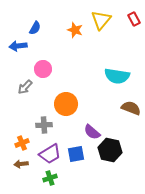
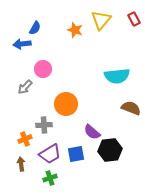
blue arrow: moved 4 px right, 2 px up
cyan semicircle: rotated 15 degrees counterclockwise
orange cross: moved 3 px right, 4 px up
black hexagon: rotated 20 degrees counterclockwise
brown arrow: rotated 88 degrees clockwise
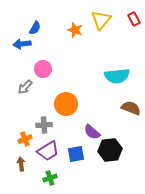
purple trapezoid: moved 2 px left, 3 px up
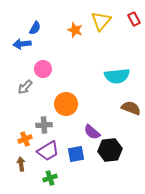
yellow triangle: moved 1 px down
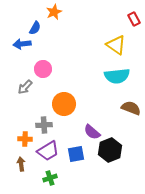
yellow triangle: moved 15 px right, 24 px down; rotated 35 degrees counterclockwise
orange star: moved 21 px left, 18 px up; rotated 28 degrees clockwise
orange circle: moved 2 px left
orange cross: rotated 24 degrees clockwise
black hexagon: rotated 15 degrees counterclockwise
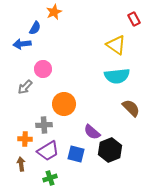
brown semicircle: rotated 24 degrees clockwise
blue square: rotated 24 degrees clockwise
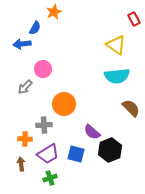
purple trapezoid: moved 3 px down
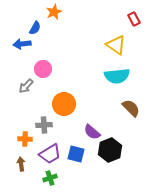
gray arrow: moved 1 px right, 1 px up
purple trapezoid: moved 2 px right
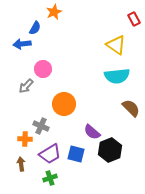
gray cross: moved 3 px left, 1 px down; rotated 28 degrees clockwise
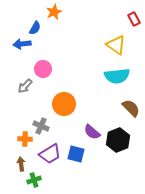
gray arrow: moved 1 px left
black hexagon: moved 8 px right, 10 px up
green cross: moved 16 px left, 2 px down
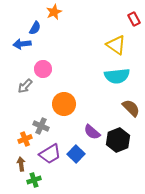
orange cross: rotated 24 degrees counterclockwise
blue square: rotated 30 degrees clockwise
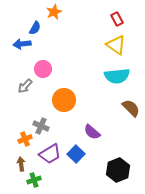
red rectangle: moved 17 px left
orange circle: moved 4 px up
black hexagon: moved 30 px down
